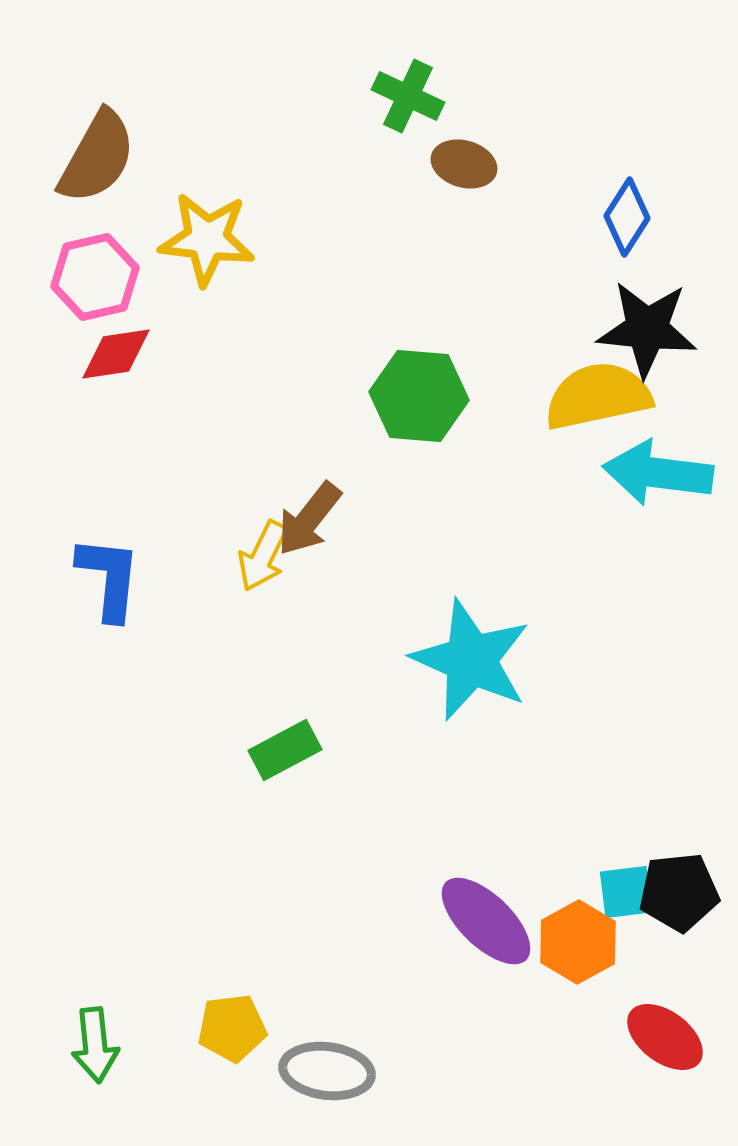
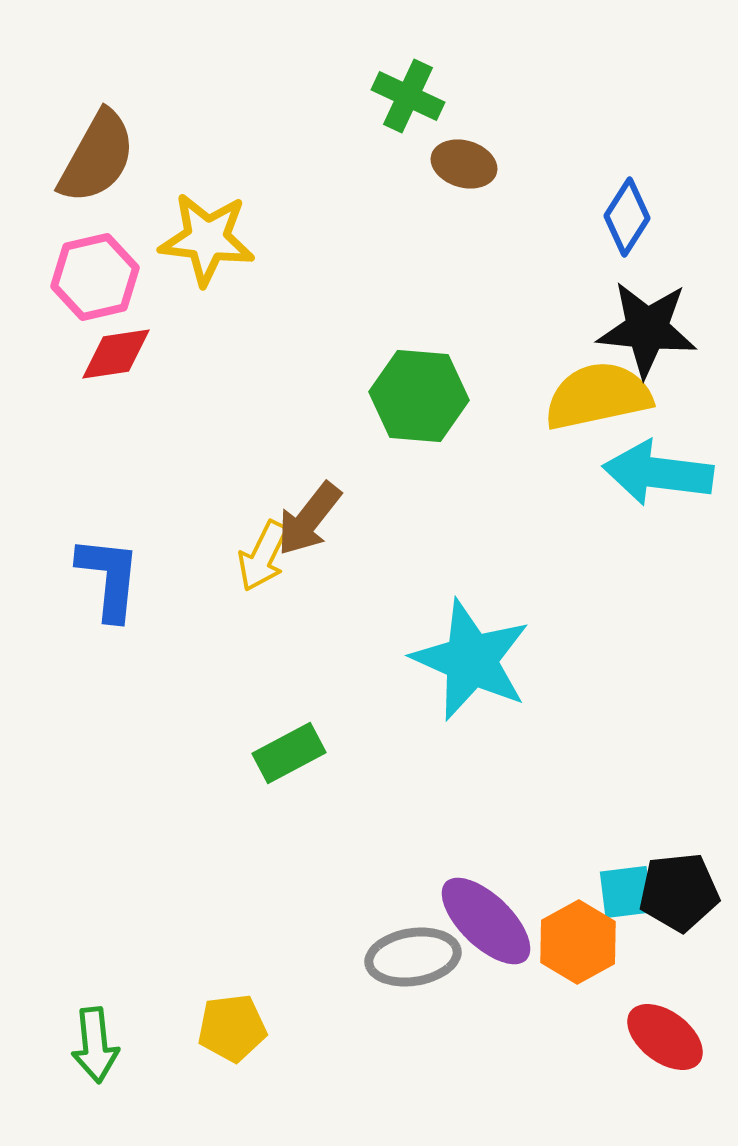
green rectangle: moved 4 px right, 3 px down
gray ellipse: moved 86 px right, 114 px up; rotated 16 degrees counterclockwise
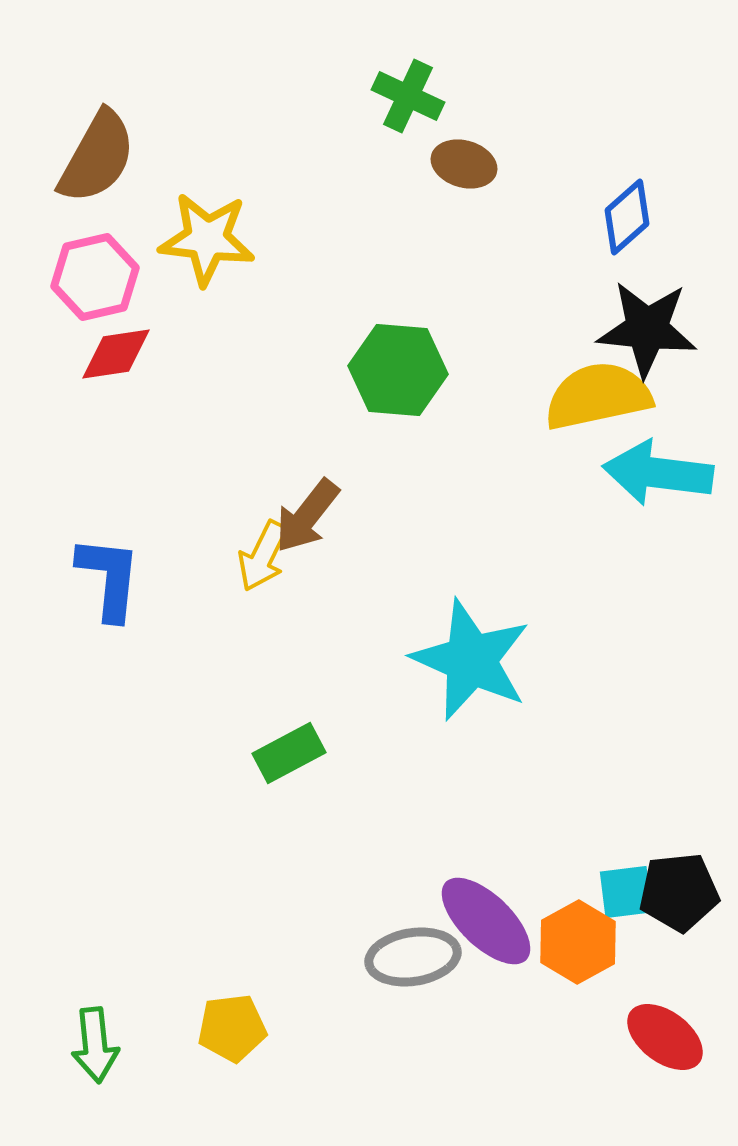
blue diamond: rotated 16 degrees clockwise
green hexagon: moved 21 px left, 26 px up
brown arrow: moved 2 px left, 3 px up
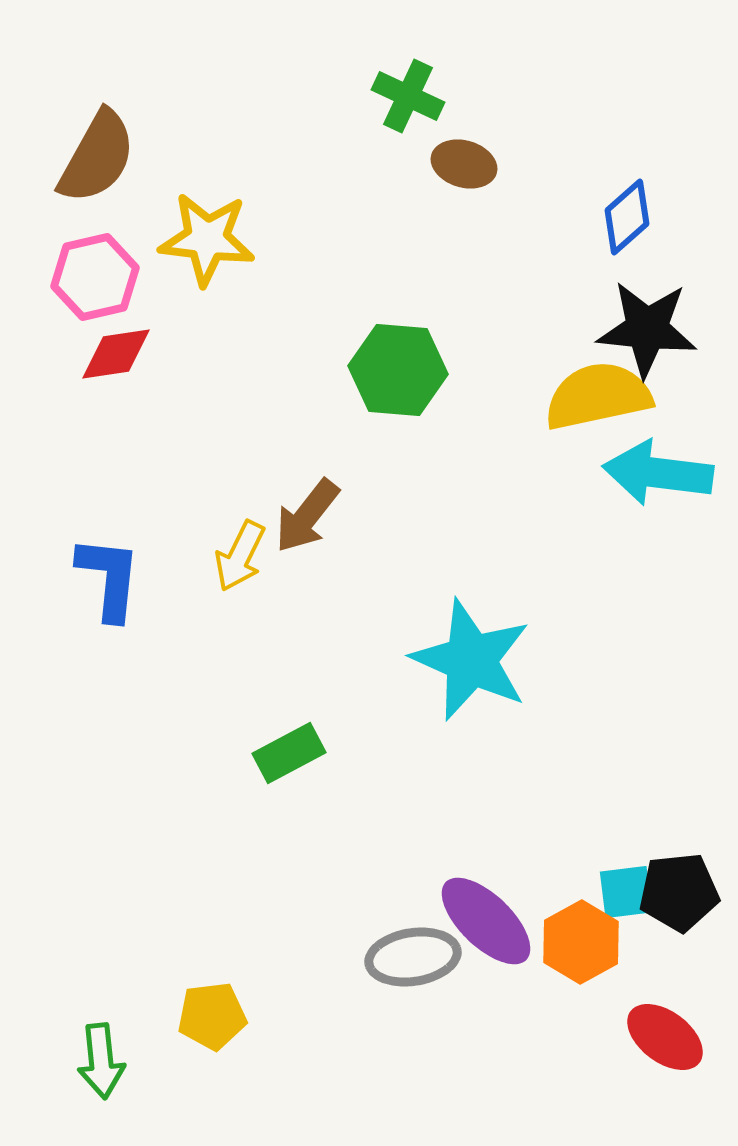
yellow arrow: moved 23 px left
orange hexagon: moved 3 px right
yellow pentagon: moved 20 px left, 12 px up
green arrow: moved 6 px right, 16 px down
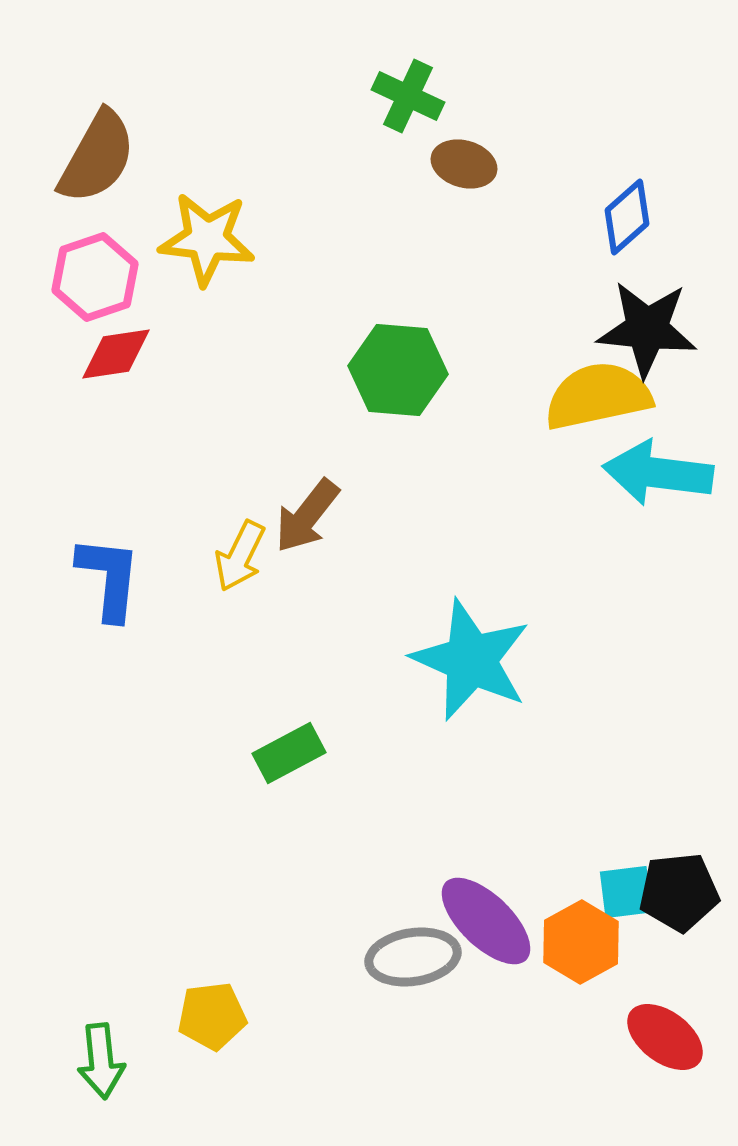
pink hexagon: rotated 6 degrees counterclockwise
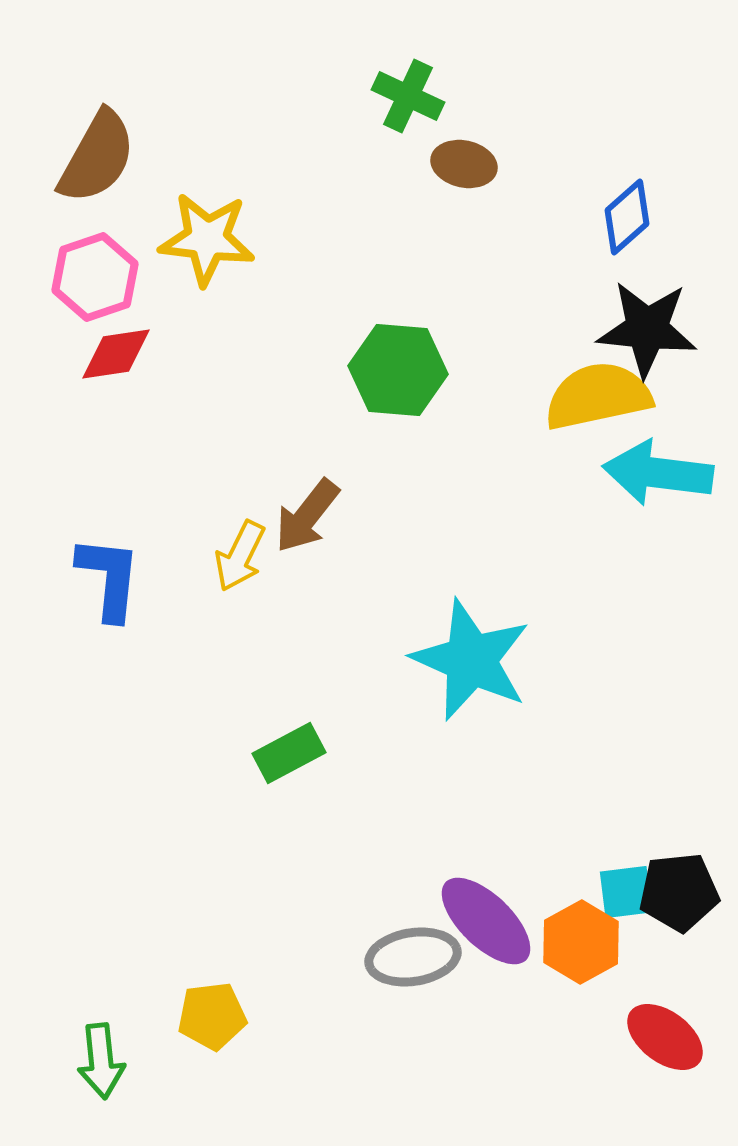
brown ellipse: rotated 4 degrees counterclockwise
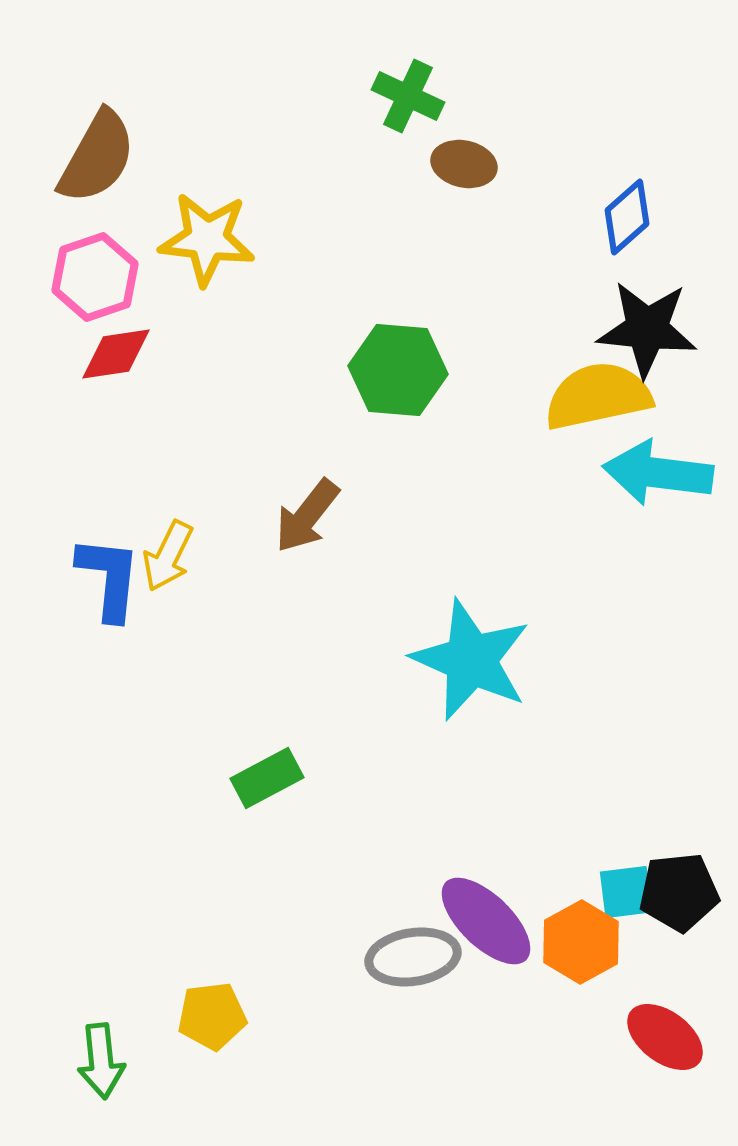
yellow arrow: moved 72 px left
green rectangle: moved 22 px left, 25 px down
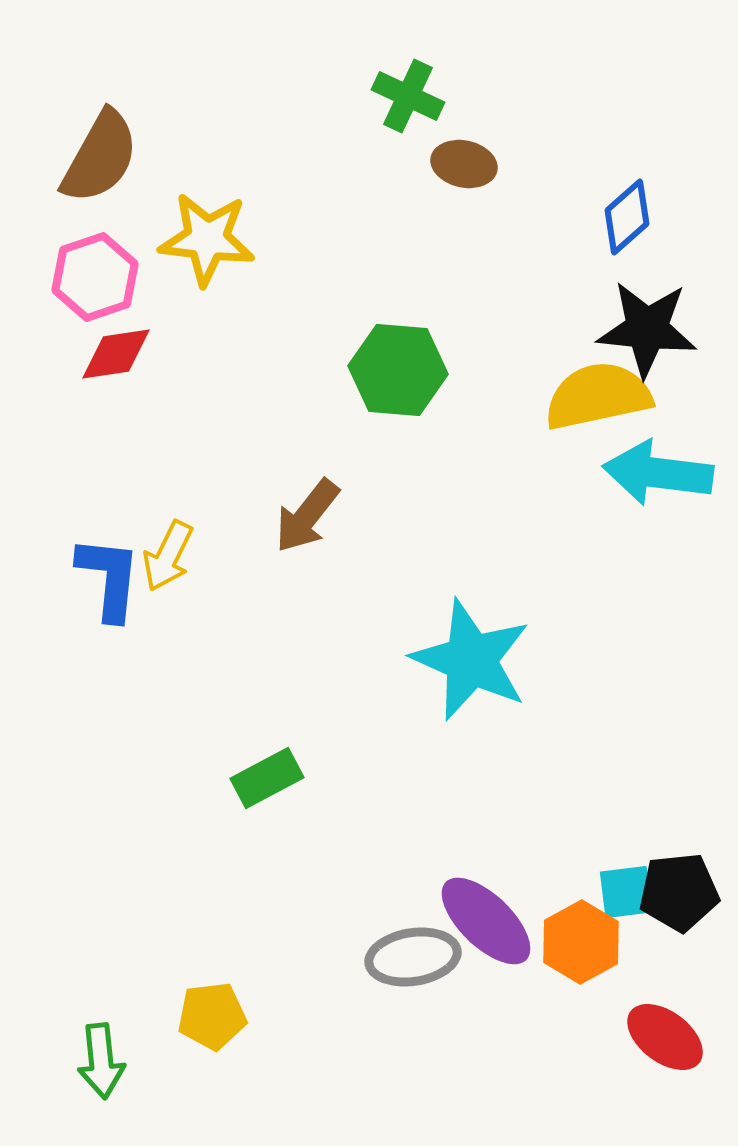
brown semicircle: moved 3 px right
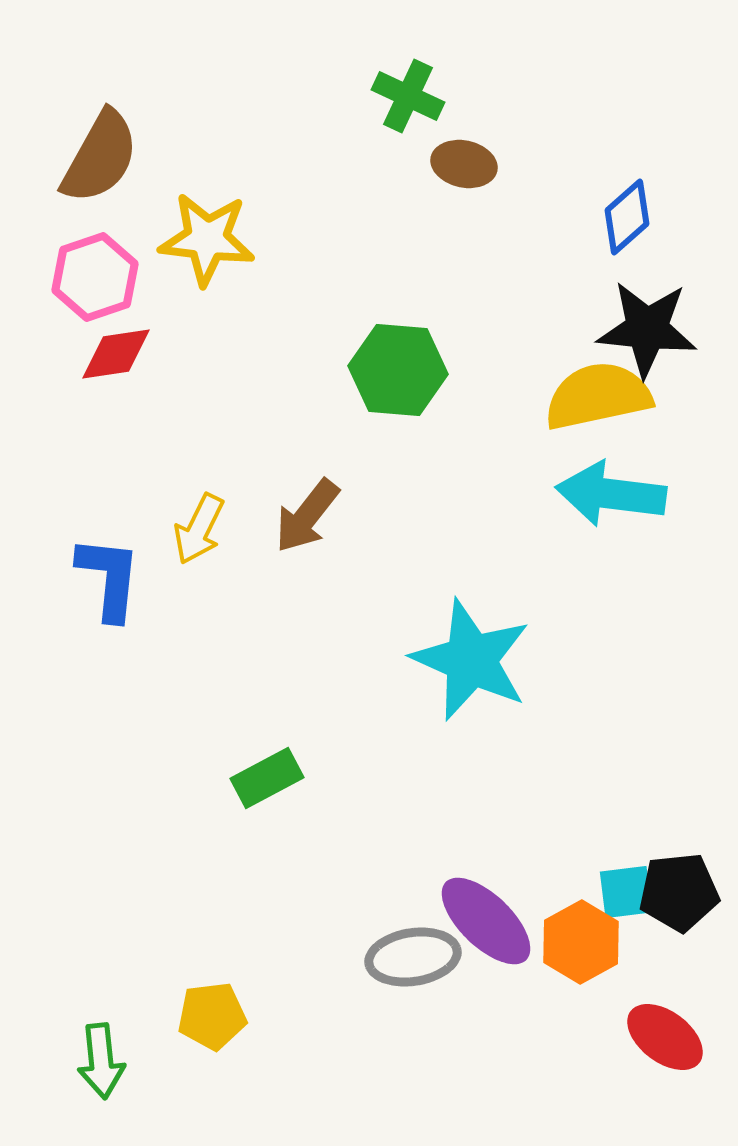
cyan arrow: moved 47 px left, 21 px down
yellow arrow: moved 31 px right, 27 px up
